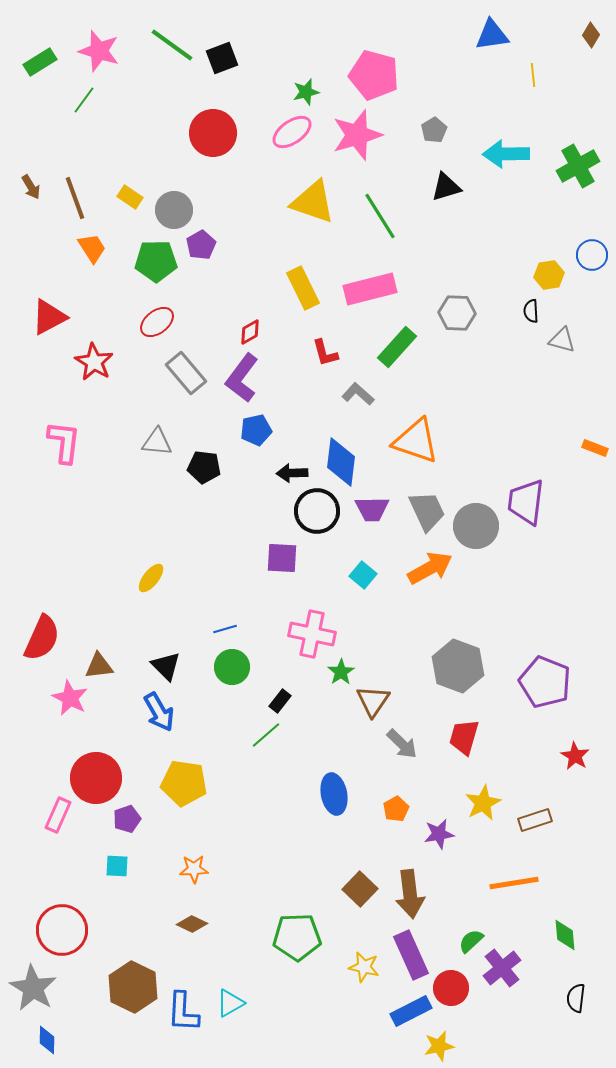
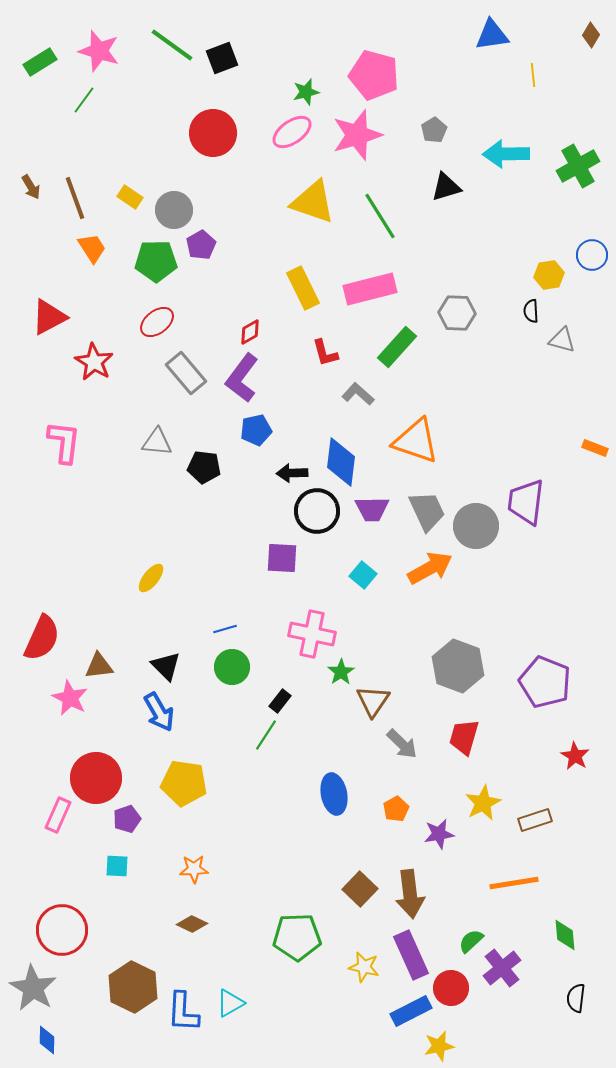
green line at (266, 735): rotated 16 degrees counterclockwise
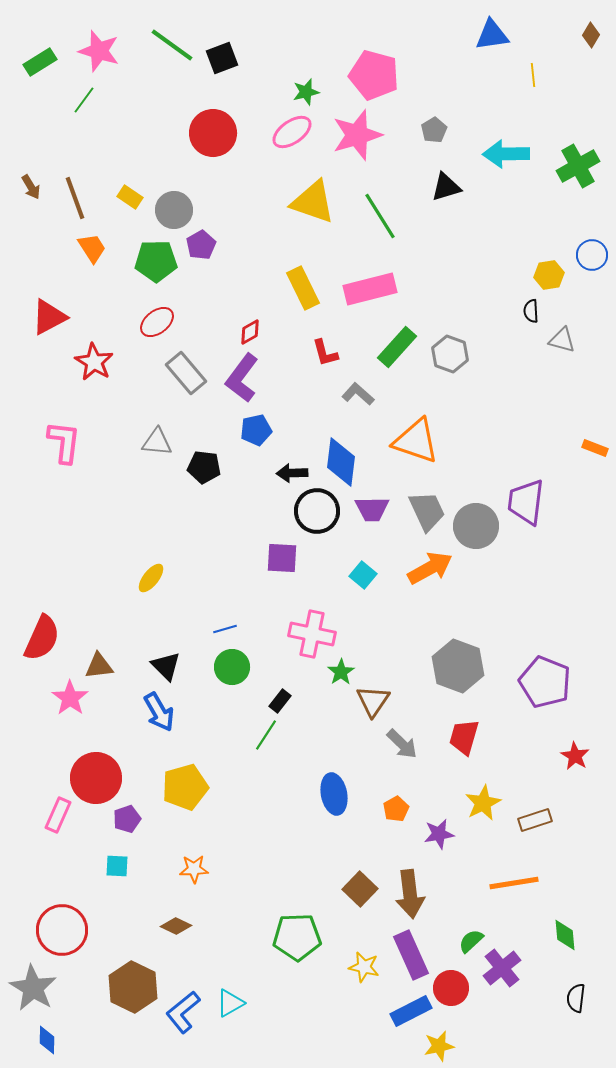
gray hexagon at (457, 313): moved 7 px left, 41 px down; rotated 18 degrees clockwise
pink star at (70, 698): rotated 9 degrees clockwise
yellow pentagon at (184, 783): moved 1 px right, 4 px down; rotated 24 degrees counterclockwise
brown diamond at (192, 924): moved 16 px left, 2 px down
blue L-shape at (183, 1012): rotated 48 degrees clockwise
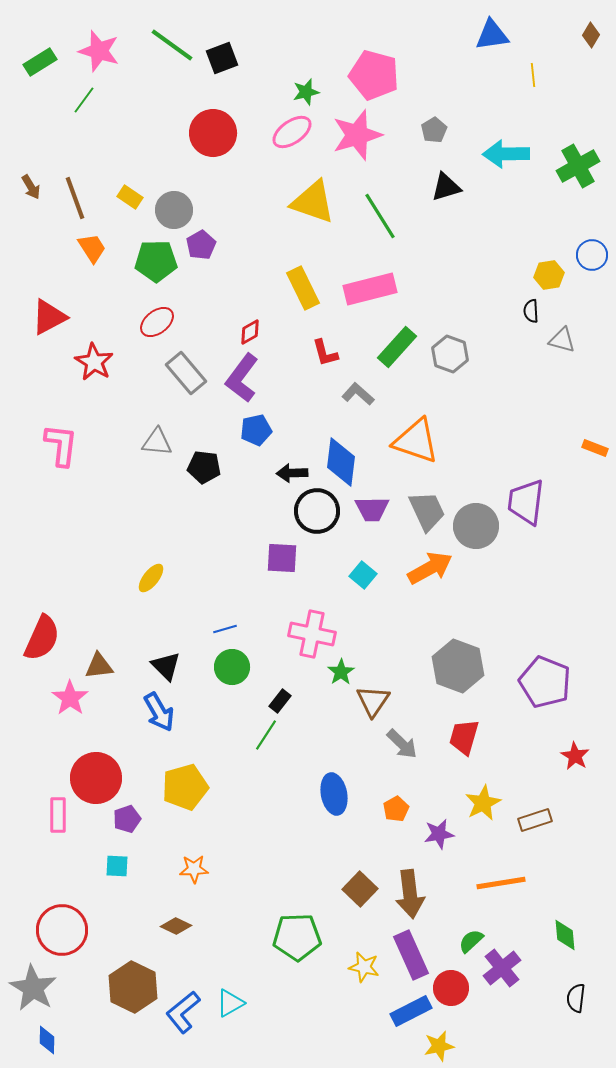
pink L-shape at (64, 442): moved 3 px left, 3 px down
pink rectangle at (58, 815): rotated 24 degrees counterclockwise
orange line at (514, 883): moved 13 px left
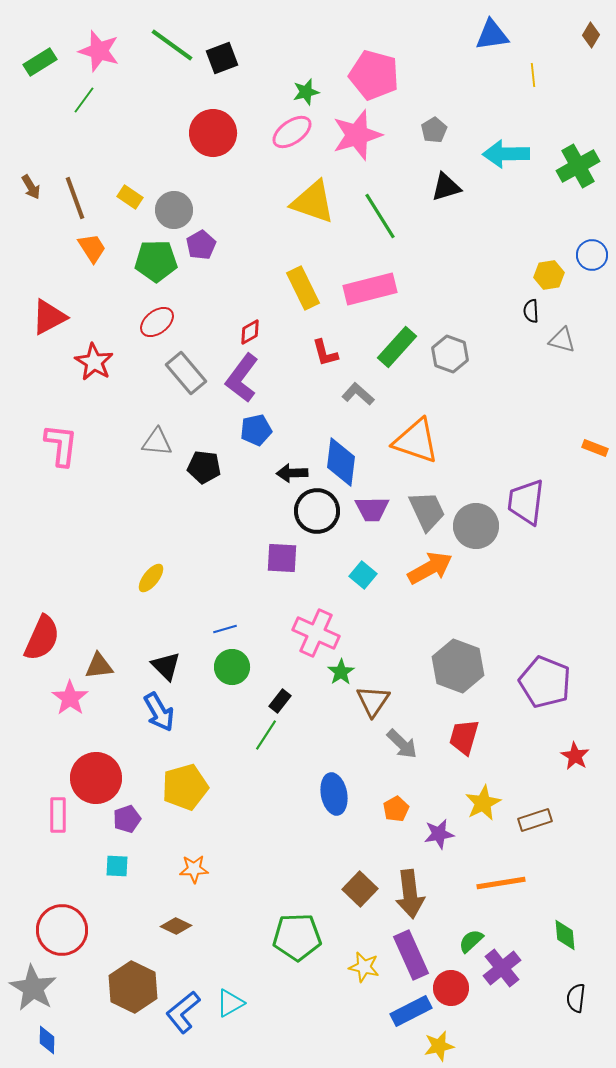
pink cross at (312, 634): moved 4 px right, 1 px up; rotated 12 degrees clockwise
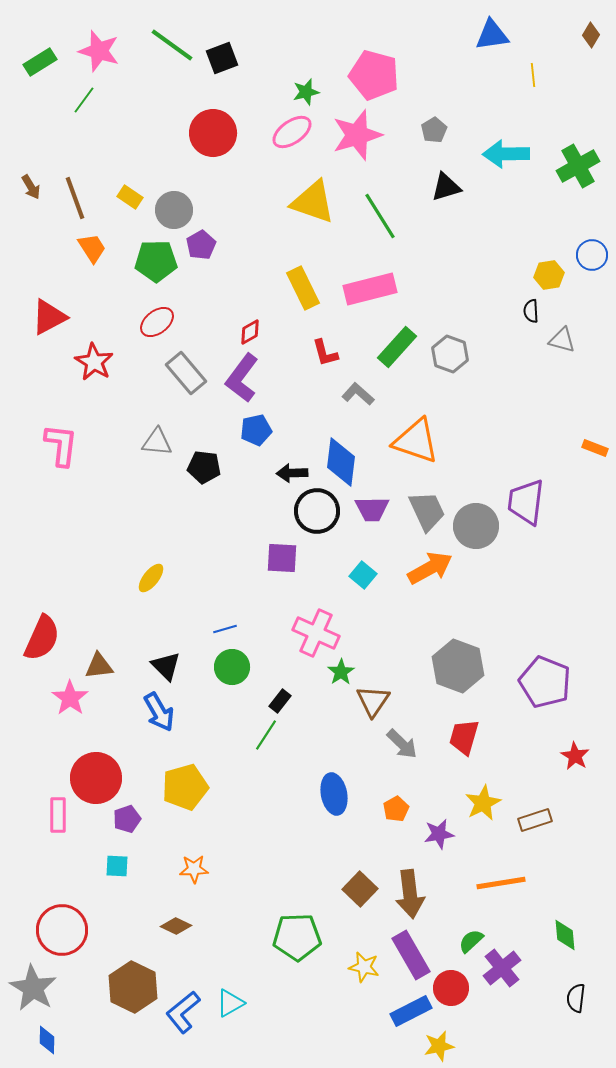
purple rectangle at (411, 955): rotated 6 degrees counterclockwise
